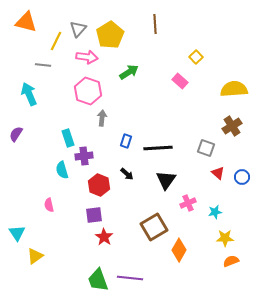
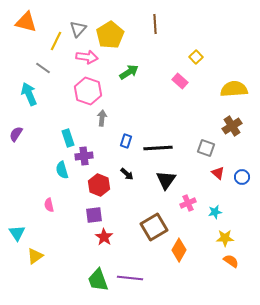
gray line: moved 3 px down; rotated 28 degrees clockwise
orange semicircle: rotated 56 degrees clockwise
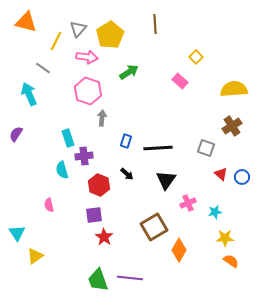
red triangle: moved 3 px right, 1 px down
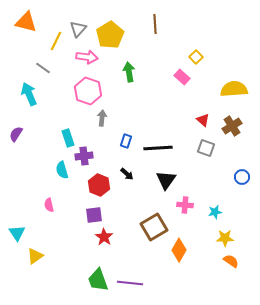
green arrow: rotated 66 degrees counterclockwise
pink rectangle: moved 2 px right, 4 px up
red triangle: moved 18 px left, 54 px up
pink cross: moved 3 px left, 2 px down; rotated 28 degrees clockwise
purple line: moved 5 px down
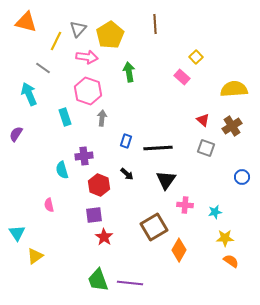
cyan rectangle: moved 3 px left, 21 px up
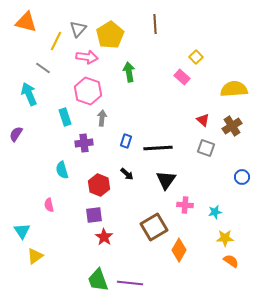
purple cross: moved 13 px up
cyan triangle: moved 5 px right, 2 px up
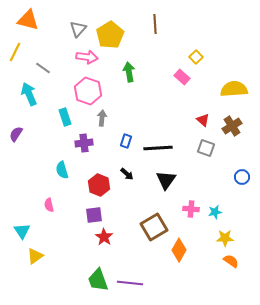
orange triangle: moved 2 px right, 2 px up
yellow line: moved 41 px left, 11 px down
pink cross: moved 6 px right, 4 px down
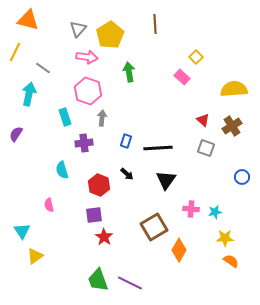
cyan arrow: rotated 35 degrees clockwise
purple line: rotated 20 degrees clockwise
